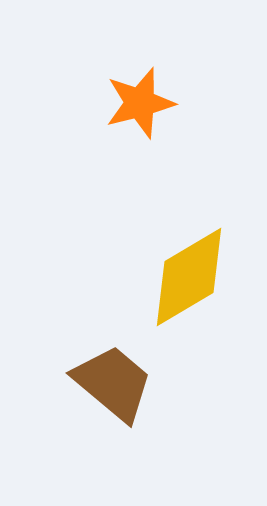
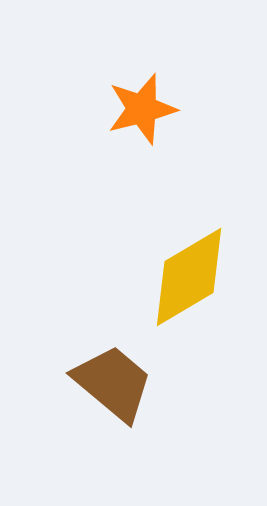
orange star: moved 2 px right, 6 px down
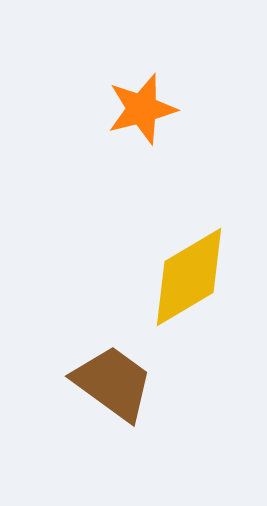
brown trapezoid: rotated 4 degrees counterclockwise
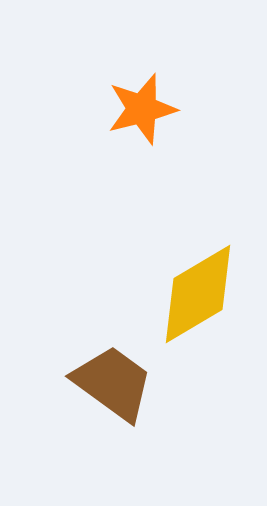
yellow diamond: moved 9 px right, 17 px down
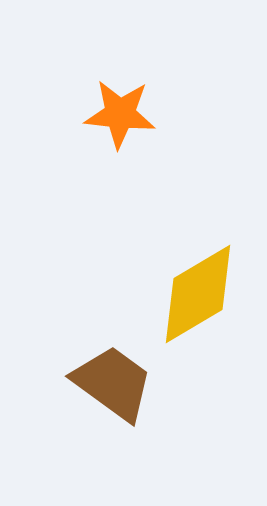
orange star: moved 22 px left, 5 px down; rotated 20 degrees clockwise
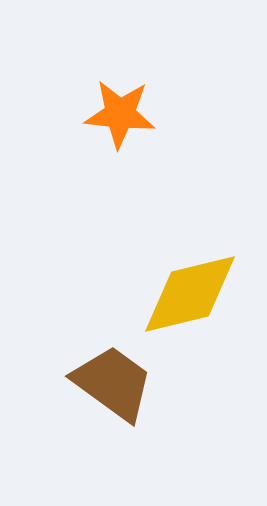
yellow diamond: moved 8 px left; rotated 17 degrees clockwise
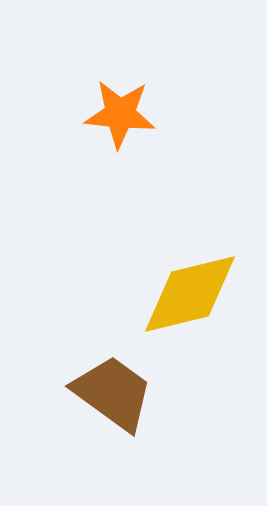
brown trapezoid: moved 10 px down
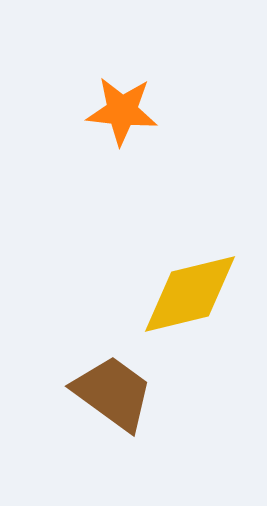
orange star: moved 2 px right, 3 px up
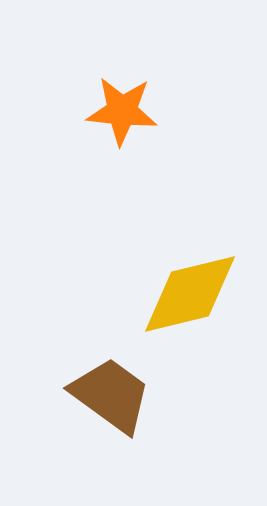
brown trapezoid: moved 2 px left, 2 px down
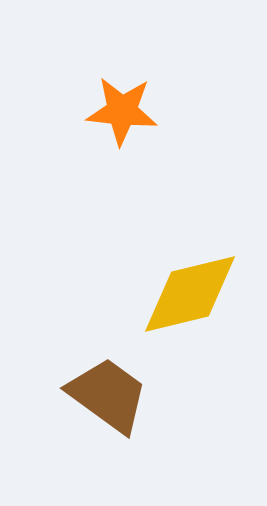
brown trapezoid: moved 3 px left
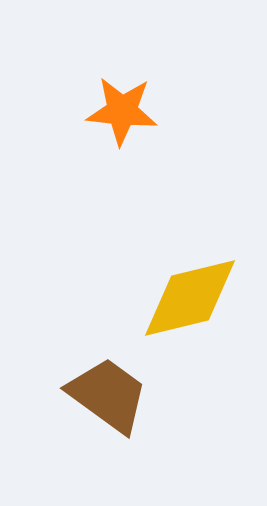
yellow diamond: moved 4 px down
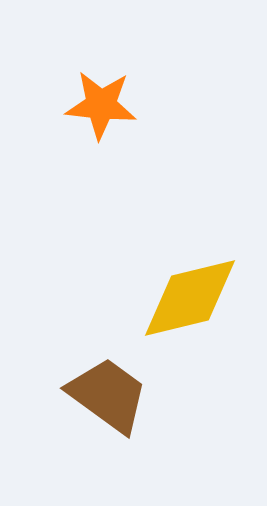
orange star: moved 21 px left, 6 px up
